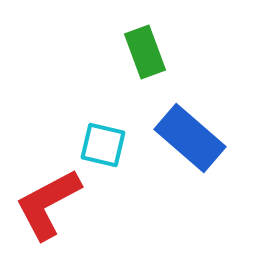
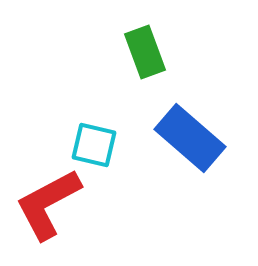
cyan square: moved 9 px left
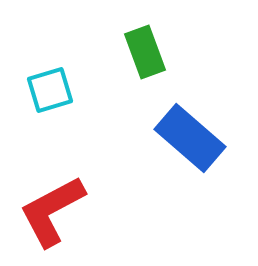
cyan square: moved 44 px left, 55 px up; rotated 30 degrees counterclockwise
red L-shape: moved 4 px right, 7 px down
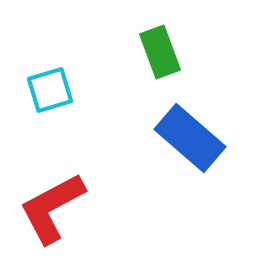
green rectangle: moved 15 px right
red L-shape: moved 3 px up
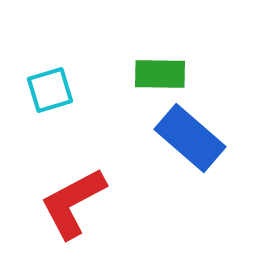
green rectangle: moved 22 px down; rotated 69 degrees counterclockwise
red L-shape: moved 21 px right, 5 px up
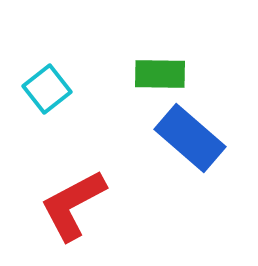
cyan square: moved 3 px left, 1 px up; rotated 21 degrees counterclockwise
red L-shape: moved 2 px down
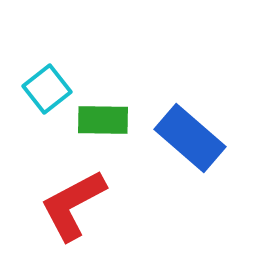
green rectangle: moved 57 px left, 46 px down
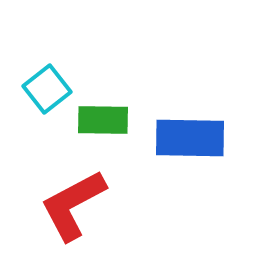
blue rectangle: rotated 40 degrees counterclockwise
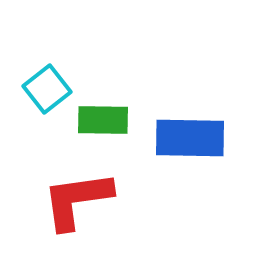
red L-shape: moved 4 px right, 5 px up; rotated 20 degrees clockwise
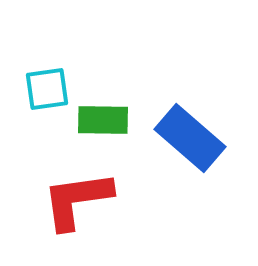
cyan square: rotated 30 degrees clockwise
blue rectangle: rotated 40 degrees clockwise
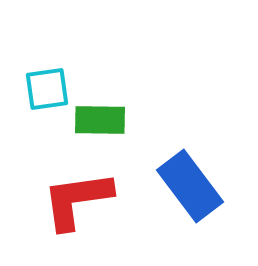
green rectangle: moved 3 px left
blue rectangle: moved 48 px down; rotated 12 degrees clockwise
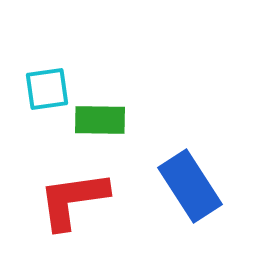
blue rectangle: rotated 4 degrees clockwise
red L-shape: moved 4 px left
